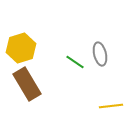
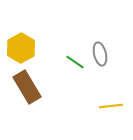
yellow hexagon: rotated 12 degrees counterclockwise
brown rectangle: moved 3 px down
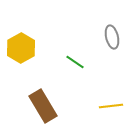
gray ellipse: moved 12 px right, 17 px up
brown rectangle: moved 16 px right, 19 px down
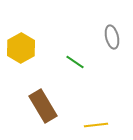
yellow line: moved 15 px left, 19 px down
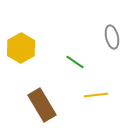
brown rectangle: moved 1 px left, 1 px up
yellow line: moved 30 px up
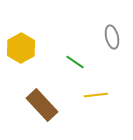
brown rectangle: rotated 12 degrees counterclockwise
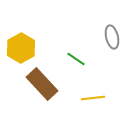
green line: moved 1 px right, 3 px up
yellow line: moved 3 px left, 3 px down
brown rectangle: moved 21 px up
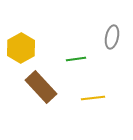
gray ellipse: rotated 25 degrees clockwise
green line: rotated 42 degrees counterclockwise
brown rectangle: moved 1 px left, 3 px down
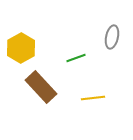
green line: moved 1 px up; rotated 12 degrees counterclockwise
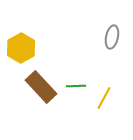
green line: moved 28 px down; rotated 18 degrees clockwise
yellow line: moved 11 px right; rotated 55 degrees counterclockwise
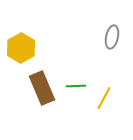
brown rectangle: moved 1 px right, 1 px down; rotated 20 degrees clockwise
